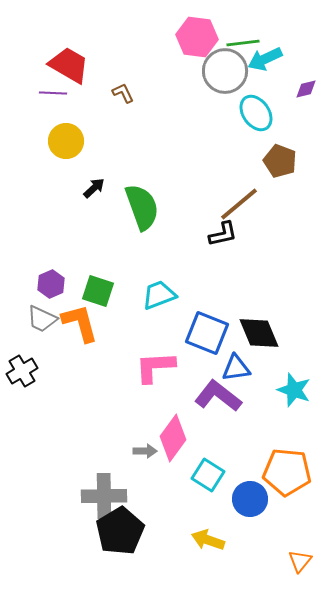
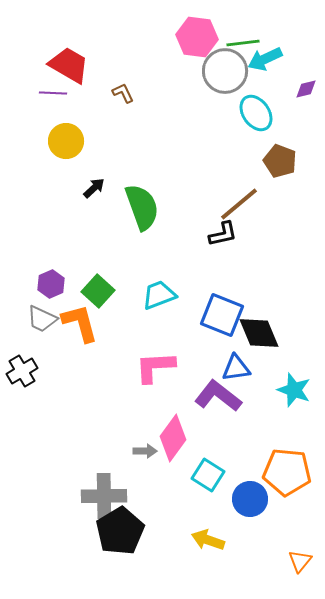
green square: rotated 24 degrees clockwise
blue square: moved 15 px right, 18 px up
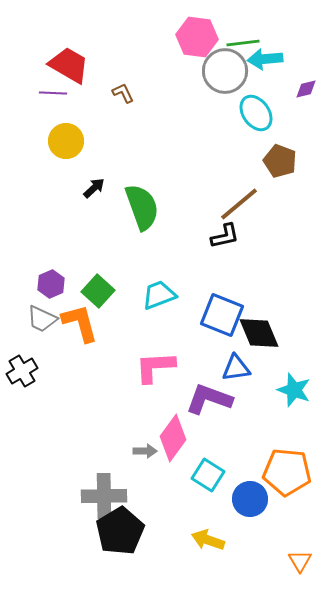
cyan arrow: rotated 20 degrees clockwise
black L-shape: moved 2 px right, 2 px down
purple L-shape: moved 9 px left, 3 px down; rotated 18 degrees counterclockwise
orange triangle: rotated 10 degrees counterclockwise
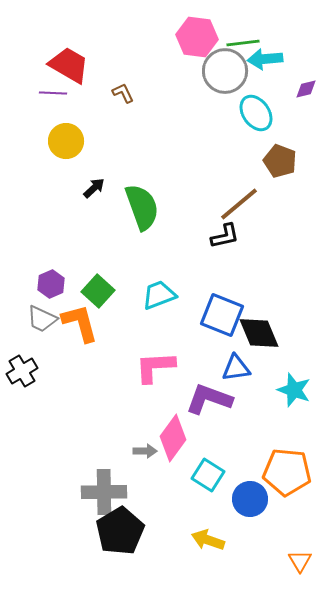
gray cross: moved 4 px up
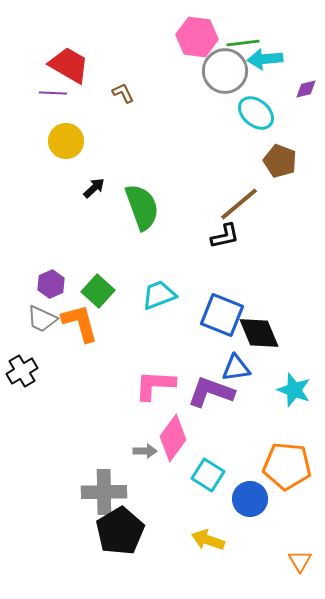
cyan ellipse: rotated 15 degrees counterclockwise
pink L-shape: moved 18 px down; rotated 6 degrees clockwise
purple L-shape: moved 2 px right, 7 px up
orange pentagon: moved 6 px up
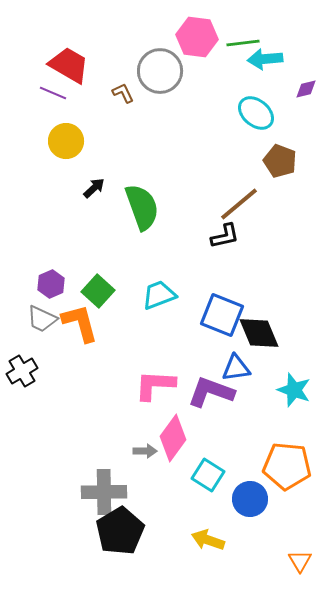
gray circle: moved 65 px left
purple line: rotated 20 degrees clockwise
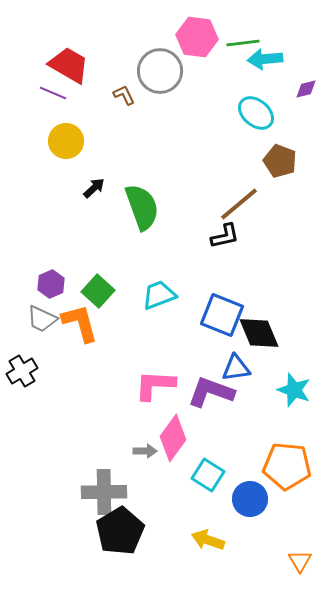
brown L-shape: moved 1 px right, 2 px down
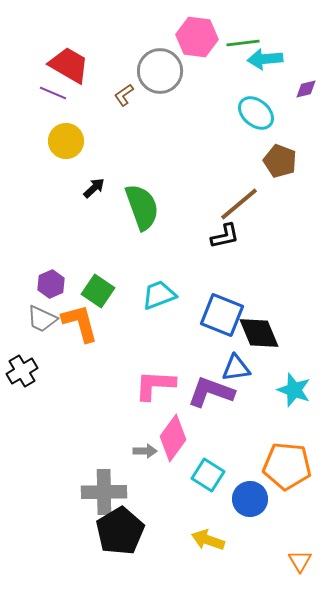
brown L-shape: rotated 100 degrees counterclockwise
green square: rotated 8 degrees counterclockwise
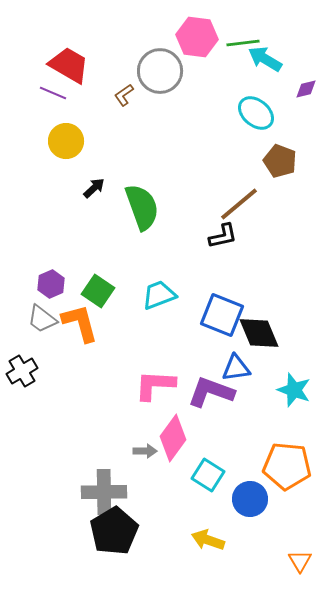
cyan arrow: rotated 36 degrees clockwise
black L-shape: moved 2 px left
gray trapezoid: rotated 12 degrees clockwise
black pentagon: moved 6 px left
